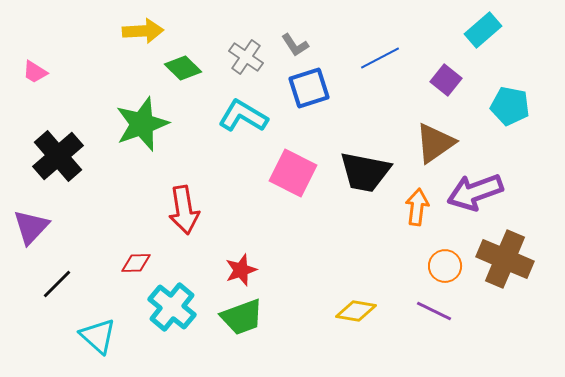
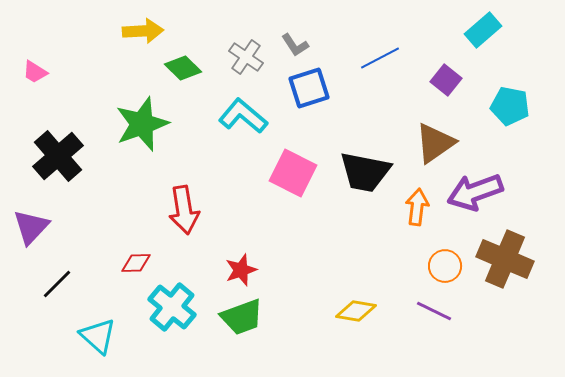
cyan L-shape: rotated 9 degrees clockwise
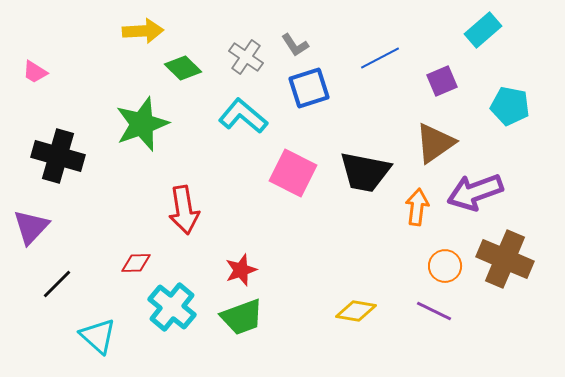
purple square: moved 4 px left, 1 px down; rotated 28 degrees clockwise
black cross: rotated 33 degrees counterclockwise
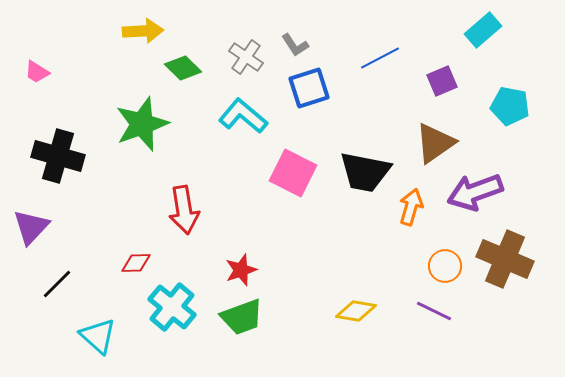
pink trapezoid: moved 2 px right
orange arrow: moved 6 px left; rotated 9 degrees clockwise
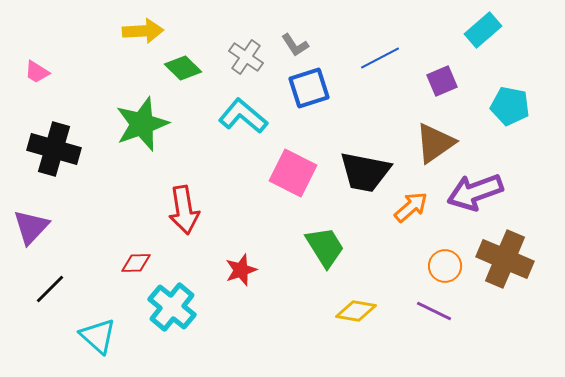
black cross: moved 4 px left, 7 px up
orange arrow: rotated 33 degrees clockwise
black line: moved 7 px left, 5 px down
green trapezoid: moved 83 px right, 70 px up; rotated 102 degrees counterclockwise
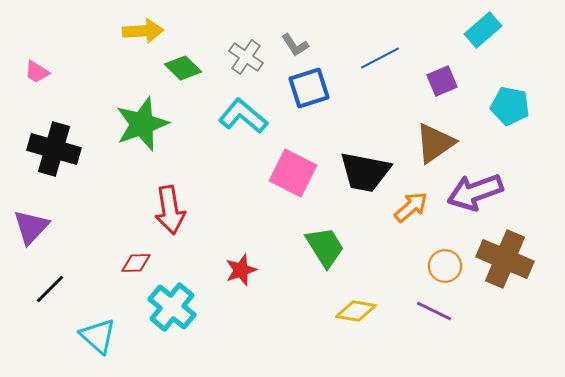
red arrow: moved 14 px left
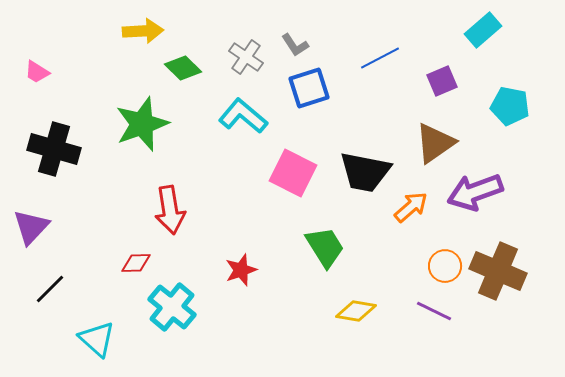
brown cross: moved 7 px left, 12 px down
cyan triangle: moved 1 px left, 3 px down
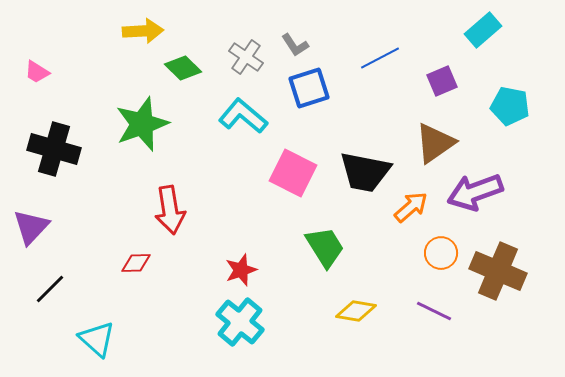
orange circle: moved 4 px left, 13 px up
cyan cross: moved 68 px right, 15 px down
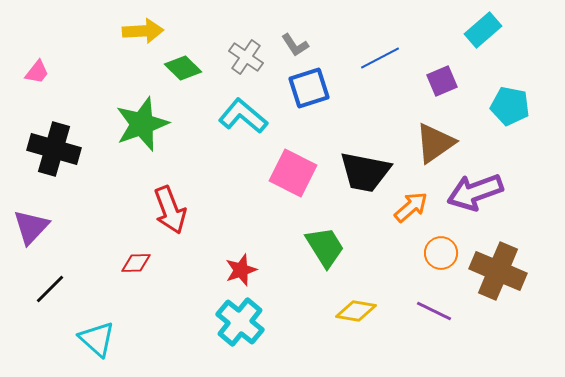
pink trapezoid: rotated 84 degrees counterclockwise
red arrow: rotated 12 degrees counterclockwise
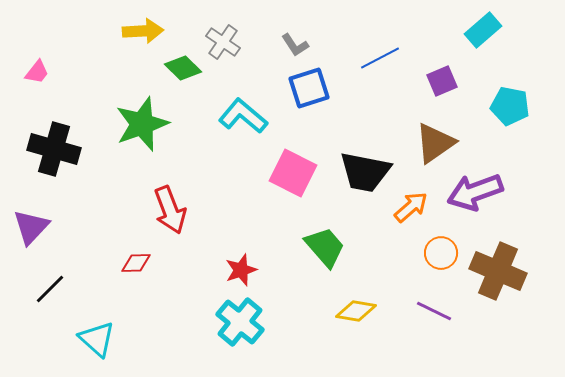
gray cross: moved 23 px left, 15 px up
green trapezoid: rotated 9 degrees counterclockwise
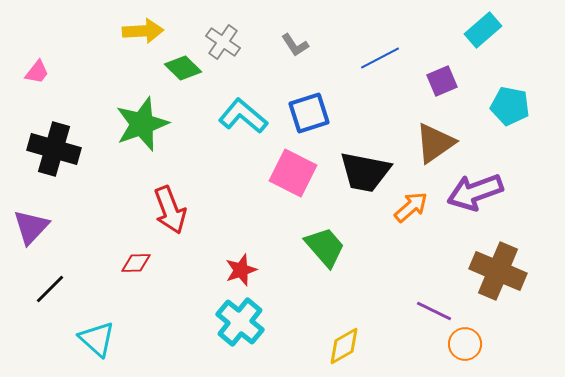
blue square: moved 25 px down
orange circle: moved 24 px right, 91 px down
yellow diamond: moved 12 px left, 35 px down; rotated 39 degrees counterclockwise
